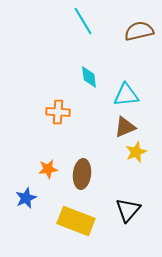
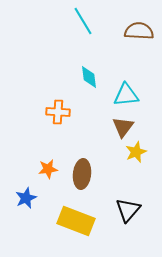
brown semicircle: rotated 16 degrees clockwise
brown triangle: moved 2 px left; rotated 30 degrees counterclockwise
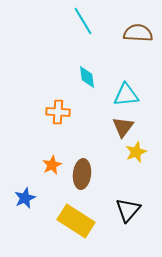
brown semicircle: moved 1 px left, 2 px down
cyan diamond: moved 2 px left
orange star: moved 4 px right, 4 px up; rotated 18 degrees counterclockwise
blue star: moved 1 px left
yellow rectangle: rotated 12 degrees clockwise
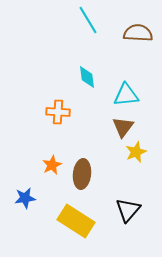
cyan line: moved 5 px right, 1 px up
blue star: rotated 15 degrees clockwise
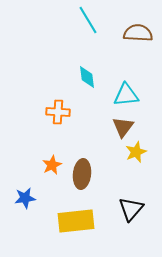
black triangle: moved 3 px right, 1 px up
yellow rectangle: rotated 39 degrees counterclockwise
